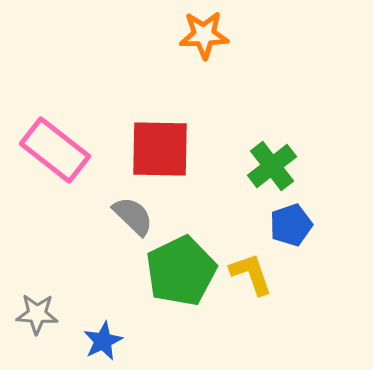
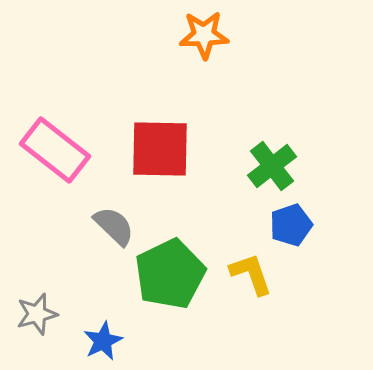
gray semicircle: moved 19 px left, 10 px down
green pentagon: moved 11 px left, 3 px down
gray star: rotated 18 degrees counterclockwise
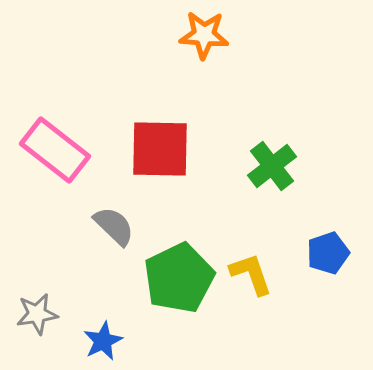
orange star: rotated 6 degrees clockwise
blue pentagon: moved 37 px right, 28 px down
green pentagon: moved 9 px right, 4 px down
gray star: rotated 6 degrees clockwise
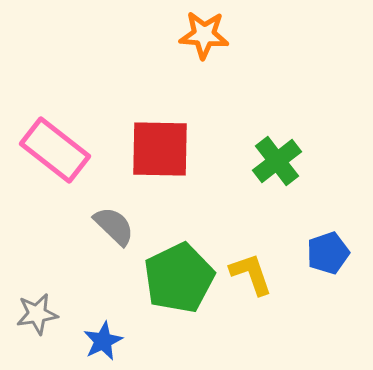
green cross: moved 5 px right, 5 px up
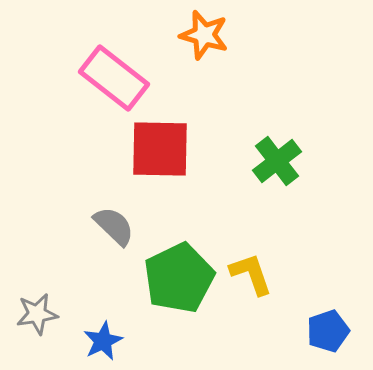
orange star: rotated 12 degrees clockwise
pink rectangle: moved 59 px right, 72 px up
blue pentagon: moved 78 px down
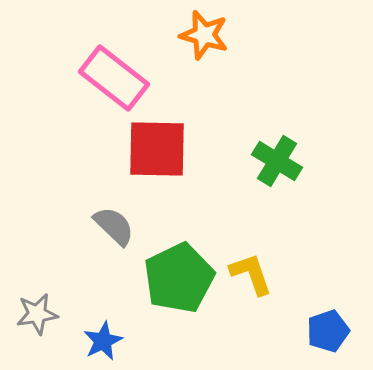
red square: moved 3 px left
green cross: rotated 21 degrees counterclockwise
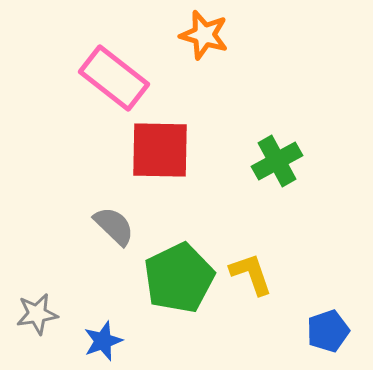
red square: moved 3 px right, 1 px down
green cross: rotated 30 degrees clockwise
blue star: rotated 6 degrees clockwise
